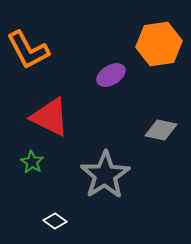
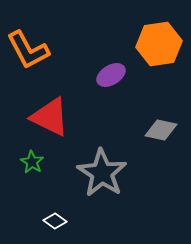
gray star: moved 3 px left, 2 px up; rotated 6 degrees counterclockwise
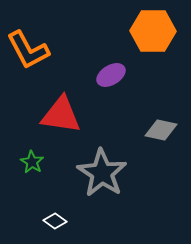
orange hexagon: moved 6 px left, 13 px up; rotated 9 degrees clockwise
red triangle: moved 11 px right, 2 px up; rotated 18 degrees counterclockwise
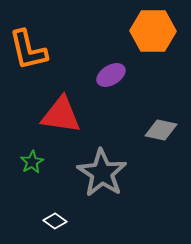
orange L-shape: rotated 15 degrees clockwise
green star: rotated 10 degrees clockwise
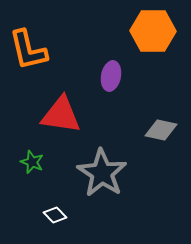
purple ellipse: moved 1 px down; rotated 48 degrees counterclockwise
green star: rotated 20 degrees counterclockwise
white diamond: moved 6 px up; rotated 10 degrees clockwise
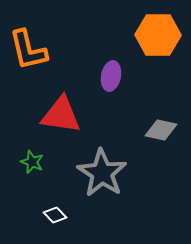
orange hexagon: moved 5 px right, 4 px down
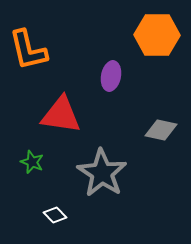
orange hexagon: moved 1 px left
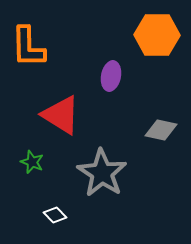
orange L-shape: moved 3 px up; rotated 12 degrees clockwise
red triangle: rotated 24 degrees clockwise
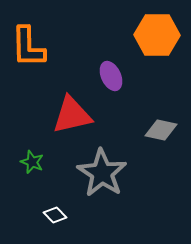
purple ellipse: rotated 36 degrees counterclockwise
red triangle: moved 11 px right; rotated 45 degrees counterclockwise
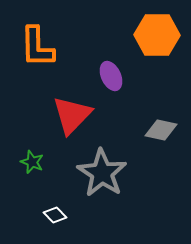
orange L-shape: moved 9 px right
red triangle: rotated 33 degrees counterclockwise
